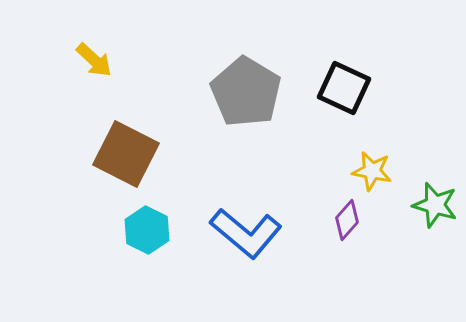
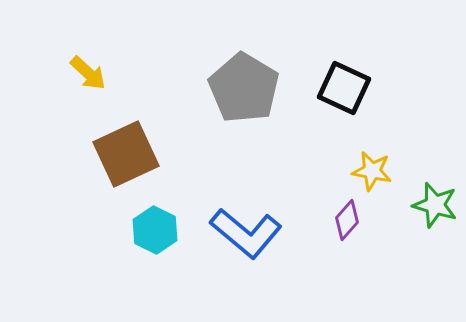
yellow arrow: moved 6 px left, 13 px down
gray pentagon: moved 2 px left, 4 px up
brown square: rotated 38 degrees clockwise
cyan hexagon: moved 8 px right
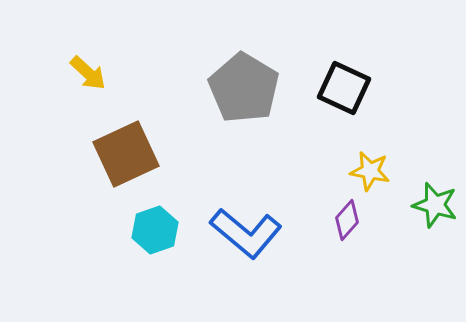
yellow star: moved 2 px left
cyan hexagon: rotated 15 degrees clockwise
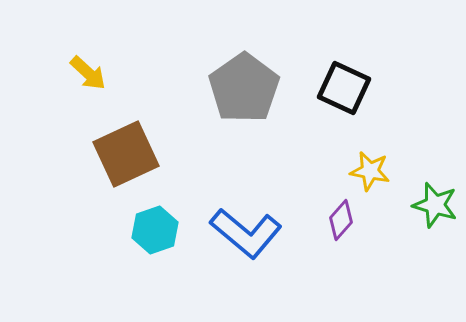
gray pentagon: rotated 6 degrees clockwise
purple diamond: moved 6 px left
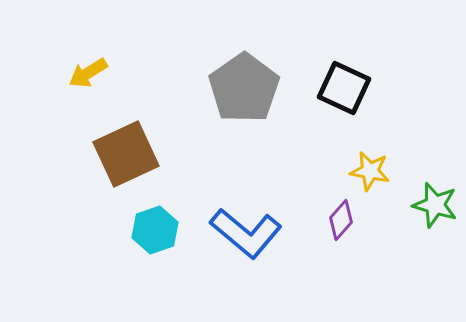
yellow arrow: rotated 105 degrees clockwise
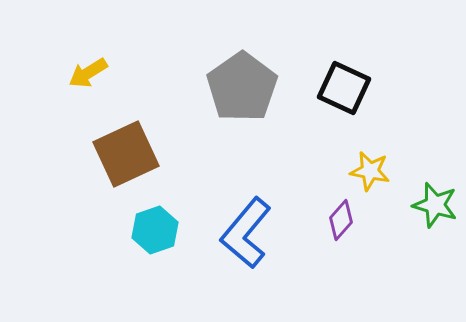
gray pentagon: moved 2 px left, 1 px up
blue L-shape: rotated 90 degrees clockwise
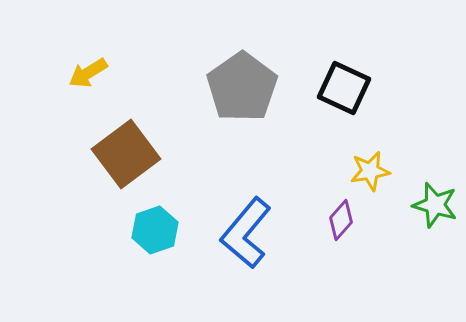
brown square: rotated 12 degrees counterclockwise
yellow star: rotated 21 degrees counterclockwise
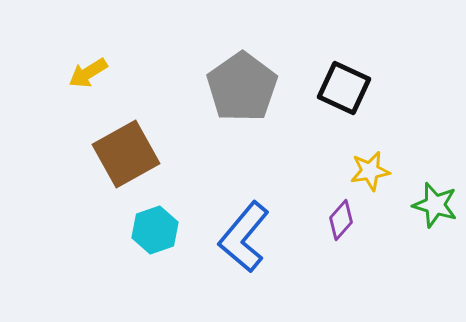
brown square: rotated 8 degrees clockwise
blue L-shape: moved 2 px left, 4 px down
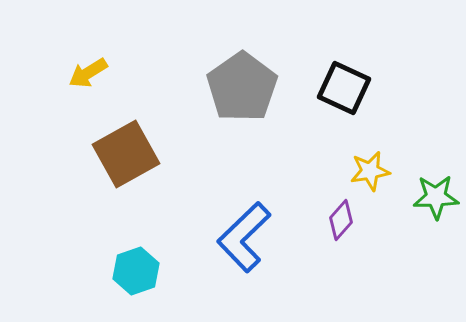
green star: moved 1 px right, 8 px up; rotated 18 degrees counterclockwise
cyan hexagon: moved 19 px left, 41 px down
blue L-shape: rotated 6 degrees clockwise
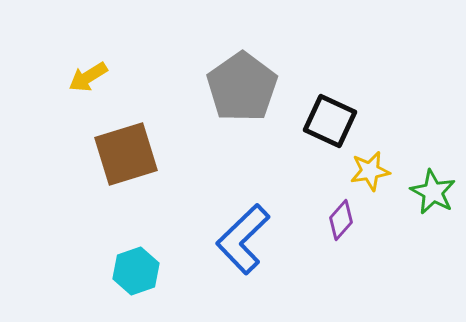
yellow arrow: moved 4 px down
black square: moved 14 px left, 33 px down
brown square: rotated 12 degrees clockwise
green star: moved 3 px left, 5 px up; rotated 30 degrees clockwise
blue L-shape: moved 1 px left, 2 px down
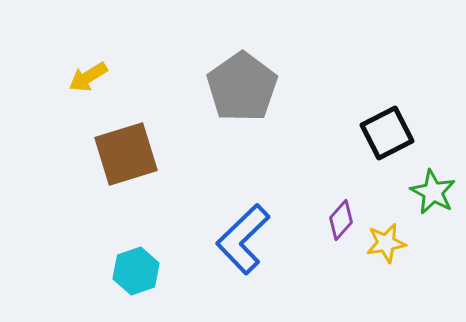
black square: moved 57 px right, 12 px down; rotated 38 degrees clockwise
yellow star: moved 16 px right, 72 px down
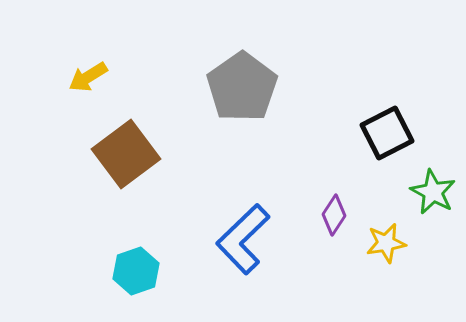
brown square: rotated 20 degrees counterclockwise
purple diamond: moved 7 px left, 5 px up; rotated 9 degrees counterclockwise
